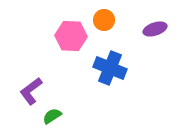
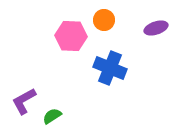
purple ellipse: moved 1 px right, 1 px up
purple L-shape: moved 7 px left, 10 px down; rotated 8 degrees clockwise
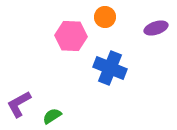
orange circle: moved 1 px right, 3 px up
purple L-shape: moved 5 px left, 3 px down
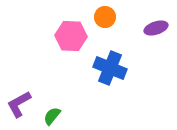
green semicircle: rotated 18 degrees counterclockwise
